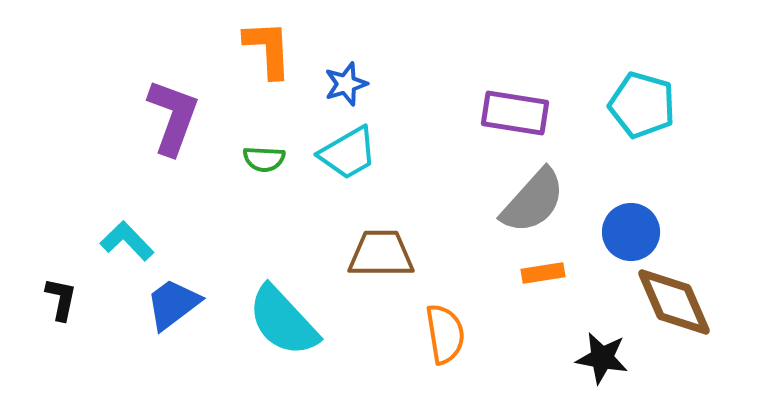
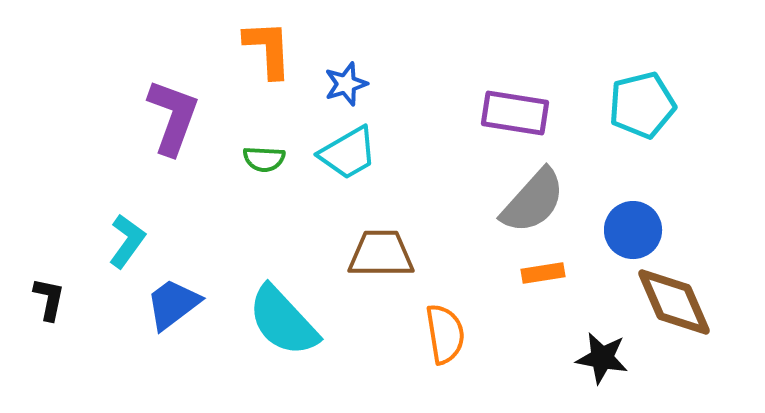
cyan pentagon: rotated 30 degrees counterclockwise
blue circle: moved 2 px right, 2 px up
cyan L-shape: rotated 80 degrees clockwise
black L-shape: moved 12 px left
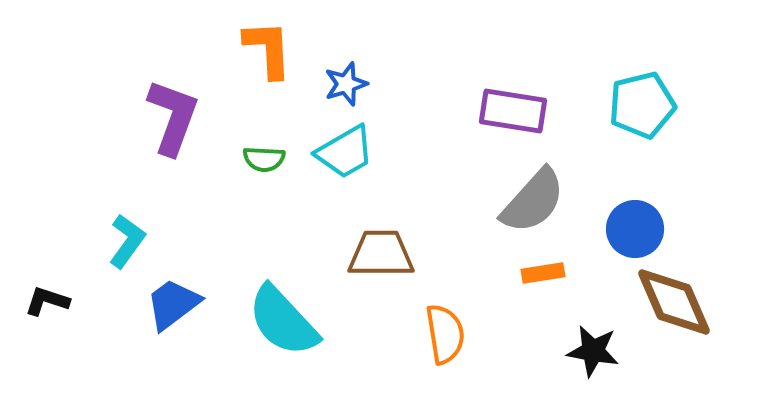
purple rectangle: moved 2 px left, 2 px up
cyan trapezoid: moved 3 px left, 1 px up
blue circle: moved 2 px right, 1 px up
black L-shape: moved 2 px left, 2 px down; rotated 84 degrees counterclockwise
black star: moved 9 px left, 7 px up
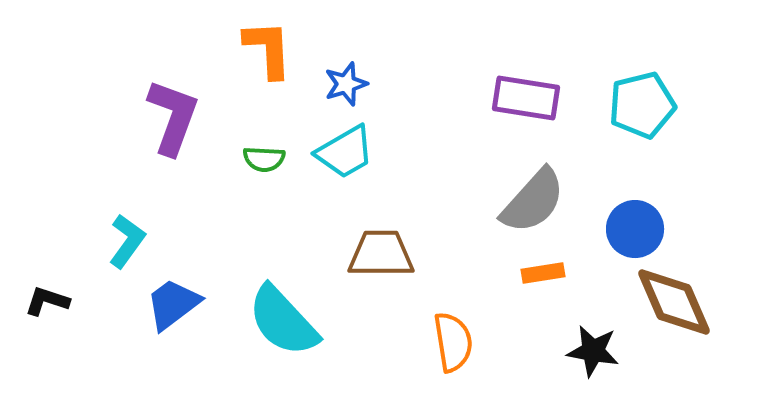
purple rectangle: moved 13 px right, 13 px up
orange semicircle: moved 8 px right, 8 px down
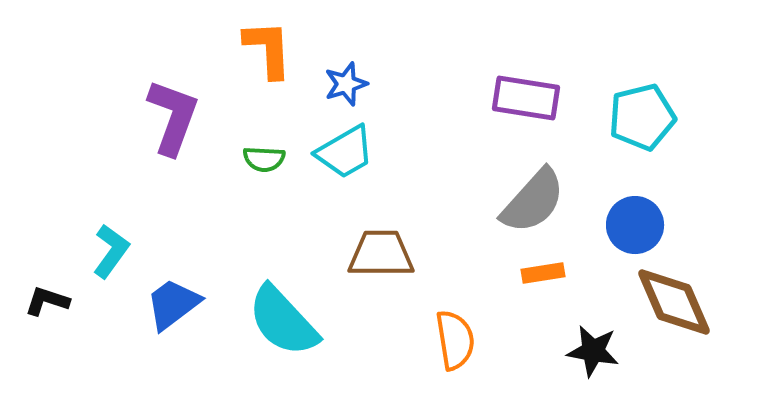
cyan pentagon: moved 12 px down
blue circle: moved 4 px up
cyan L-shape: moved 16 px left, 10 px down
orange semicircle: moved 2 px right, 2 px up
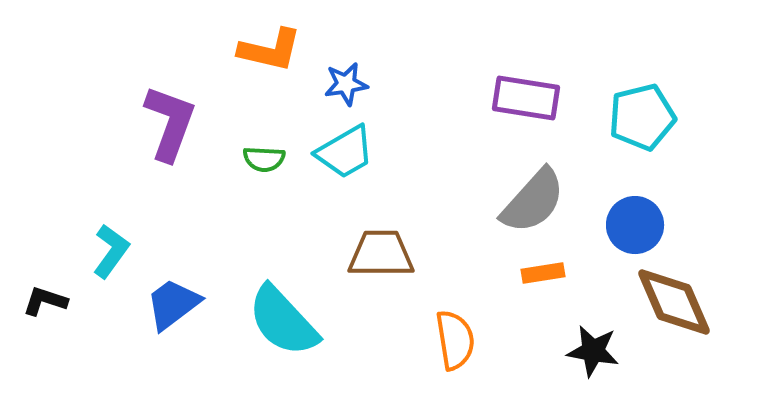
orange L-shape: moved 2 px right, 1 px down; rotated 106 degrees clockwise
blue star: rotated 9 degrees clockwise
purple L-shape: moved 3 px left, 6 px down
black L-shape: moved 2 px left
